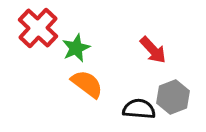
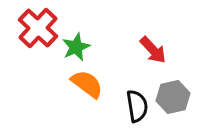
green star: moved 1 px up
gray hexagon: rotated 8 degrees clockwise
black semicircle: moved 2 px left, 3 px up; rotated 76 degrees clockwise
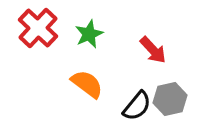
green star: moved 13 px right, 13 px up
gray hexagon: moved 3 px left, 2 px down
black semicircle: rotated 48 degrees clockwise
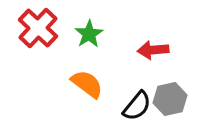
green star: rotated 8 degrees counterclockwise
red arrow: rotated 128 degrees clockwise
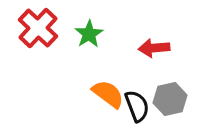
red arrow: moved 1 px right, 2 px up
orange semicircle: moved 21 px right, 10 px down
black semicircle: rotated 60 degrees counterclockwise
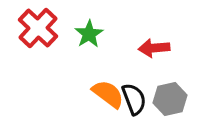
black semicircle: moved 3 px left, 7 px up
